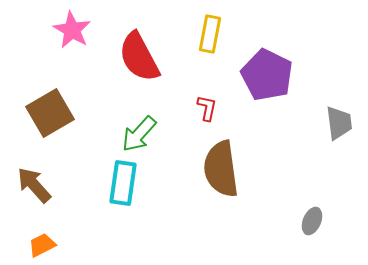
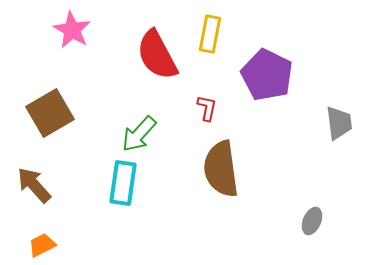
red semicircle: moved 18 px right, 2 px up
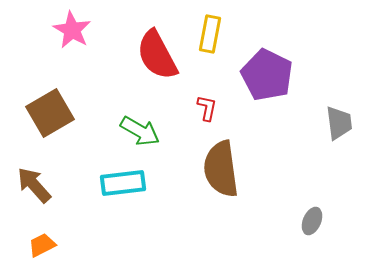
green arrow: moved 1 px right, 3 px up; rotated 102 degrees counterclockwise
cyan rectangle: rotated 75 degrees clockwise
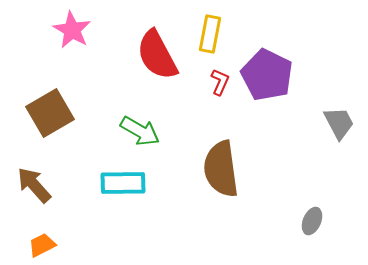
red L-shape: moved 13 px right, 26 px up; rotated 12 degrees clockwise
gray trapezoid: rotated 21 degrees counterclockwise
cyan rectangle: rotated 6 degrees clockwise
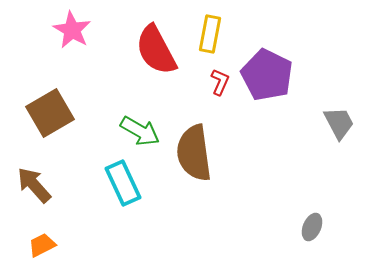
red semicircle: moved 1 px left, 5 px up
brown semicircle: moved 27 px left, 16 px up
cyan rectangle: rotated 66 degrees clockwise
gray ellipse: moved 6 px down
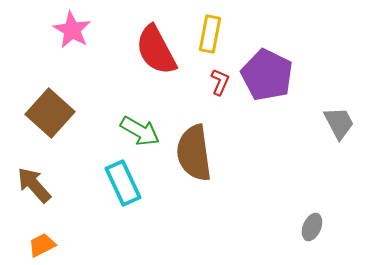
brown square: rotated 18 degrees counterclockwise
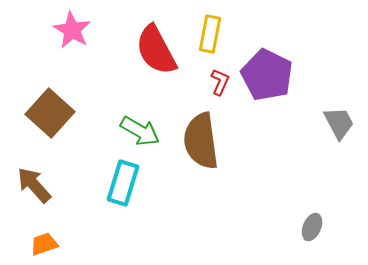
brown semicircle: moved 7 px right, 12 px up
cyan rectangle: rotated 42 degrees clockwise
orange trapezoid: moved 2 px right, 1 px up; rotated 8 degrees clockwise
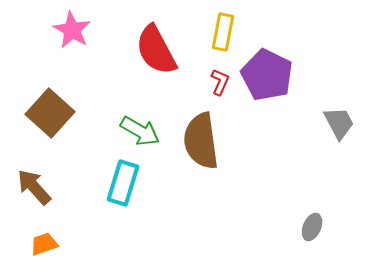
yellow rectangle: moved 13 px right, 2 px up
brown arrow: moved 2 px down
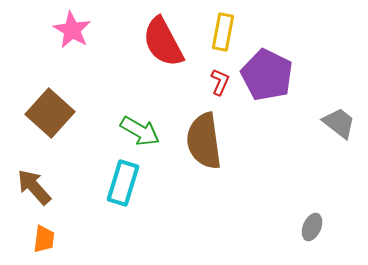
red semicircle: moved 7 px right, 8 px up
gray trapezoid: rotated 24 degrees counterclockwise
brown semicircle: moved 3 px right
orange trapezoid: moved 5 px up; rotated 116 degrees clockwise
